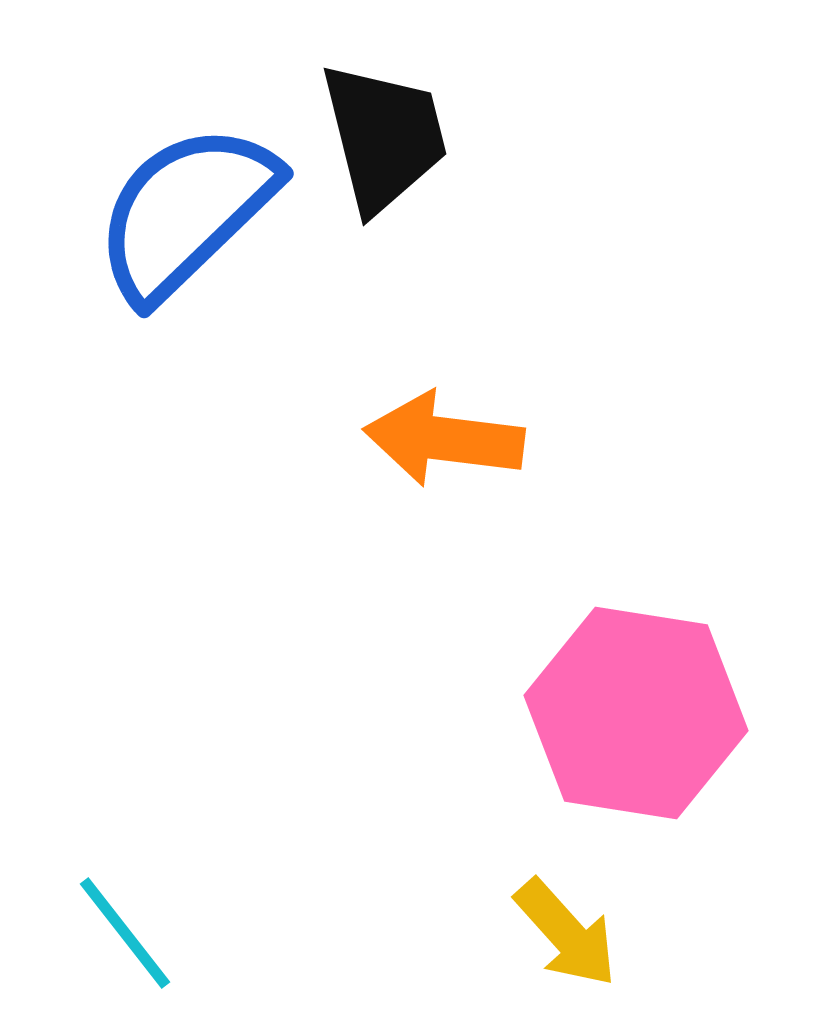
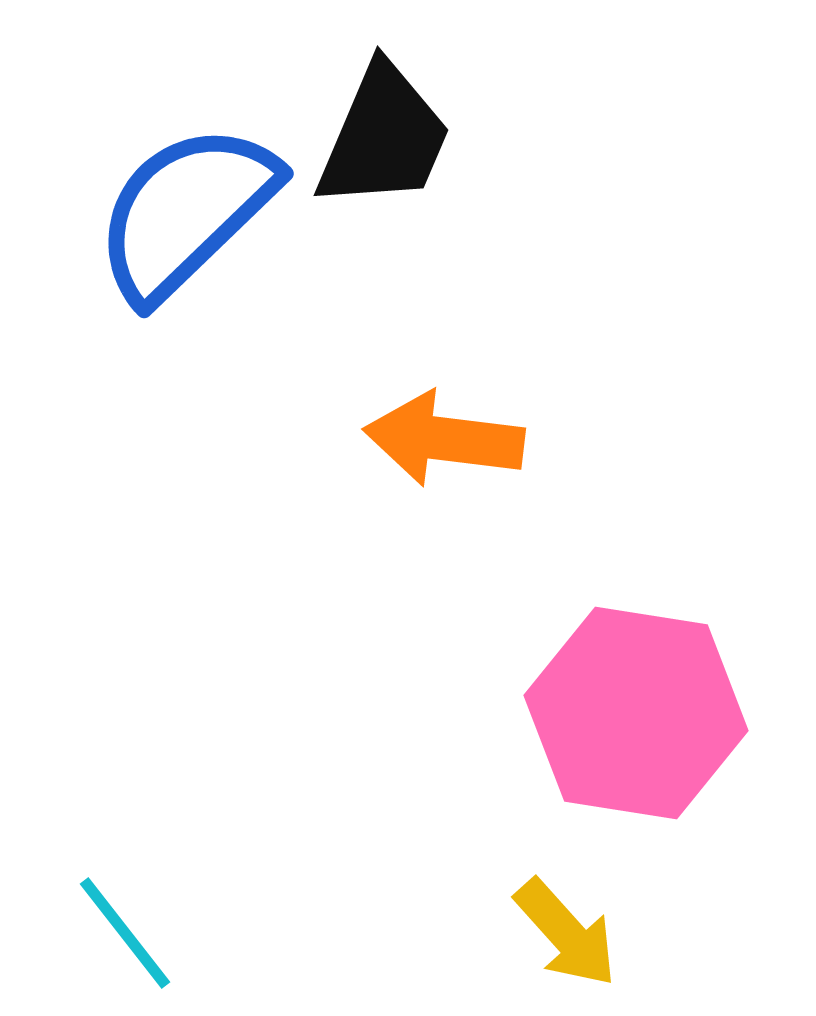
black trapezoid: rotated 37 degrees clockwise
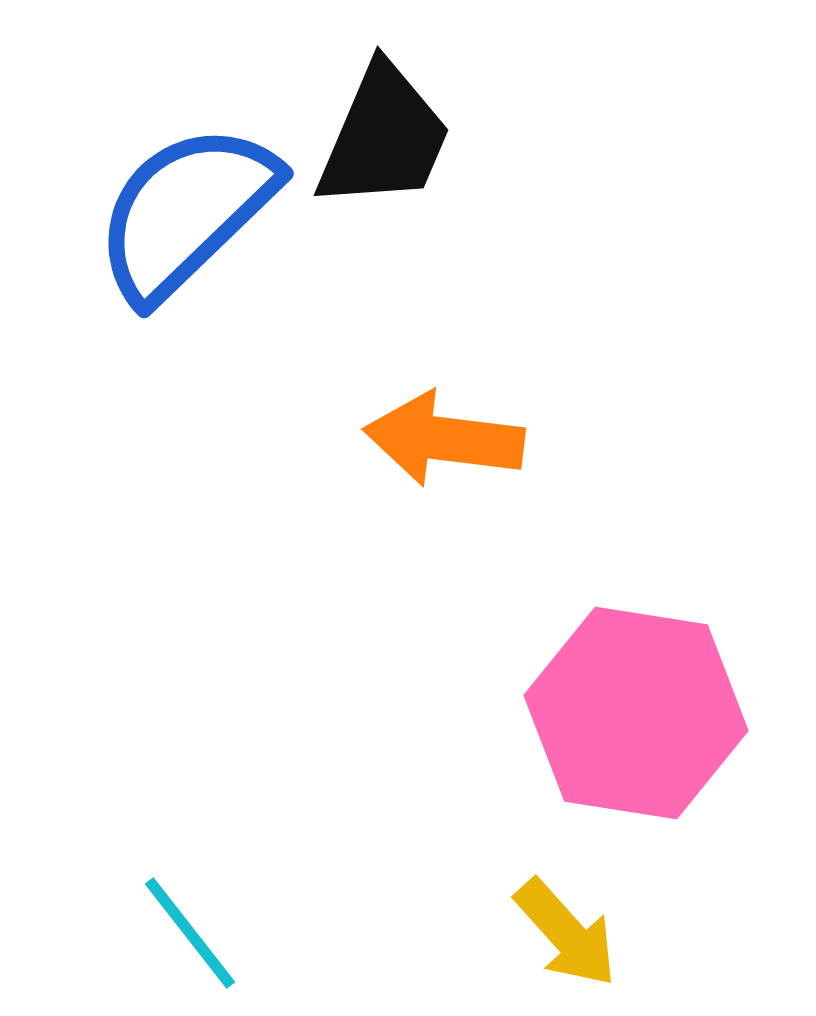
cyan line: moved 65 px right
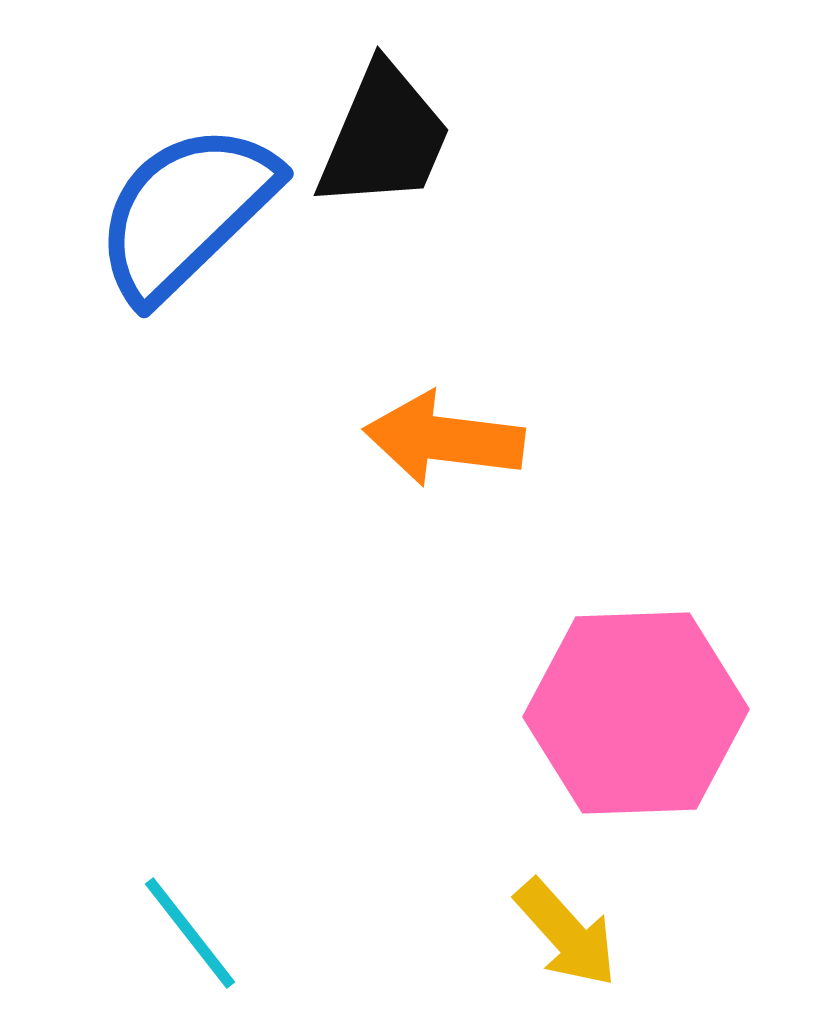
pink hexagon: rotated 11 degrees counterclockwise
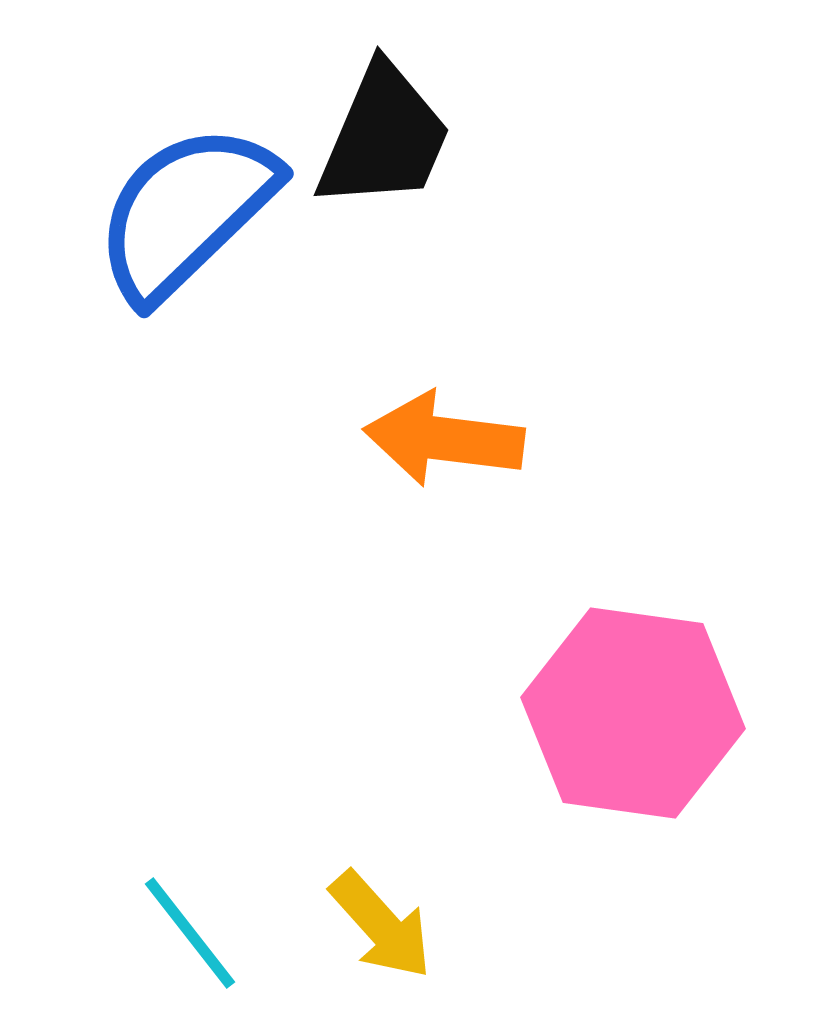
pink hexagon: moved 3 px left; rotated 10 degrees clockwise
yellow arrow: moved 185 px left, 8 px up
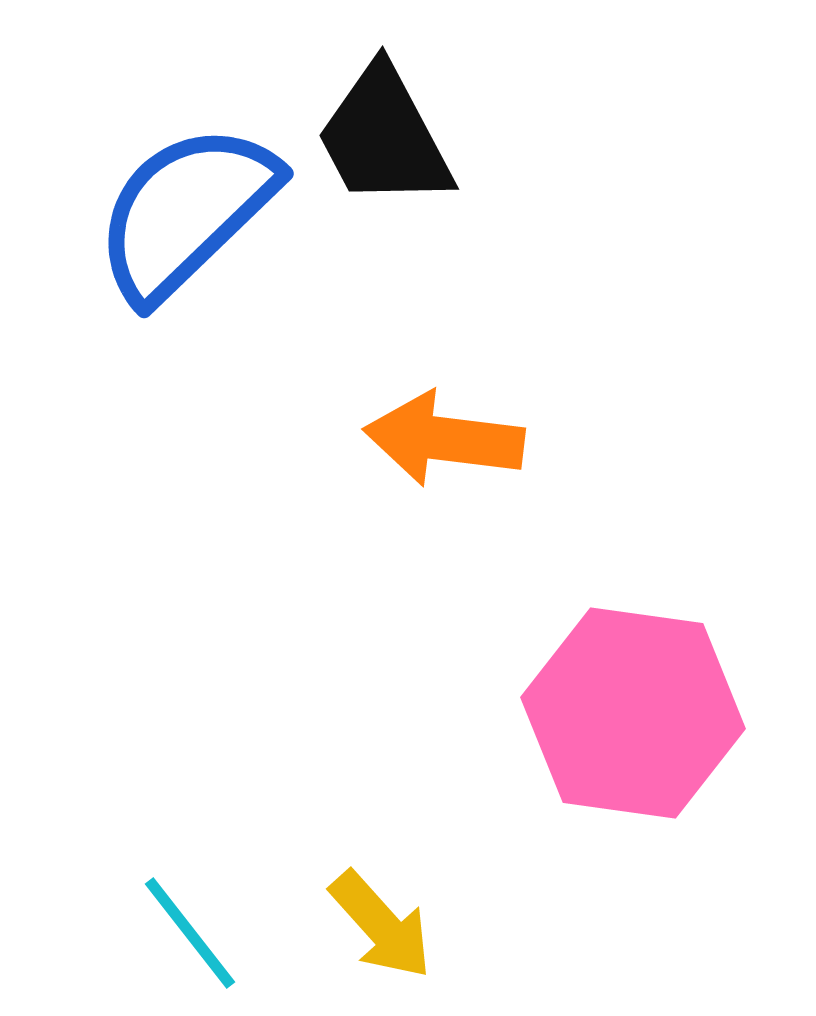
black trapezoid: rotated 129 degrees clockwise
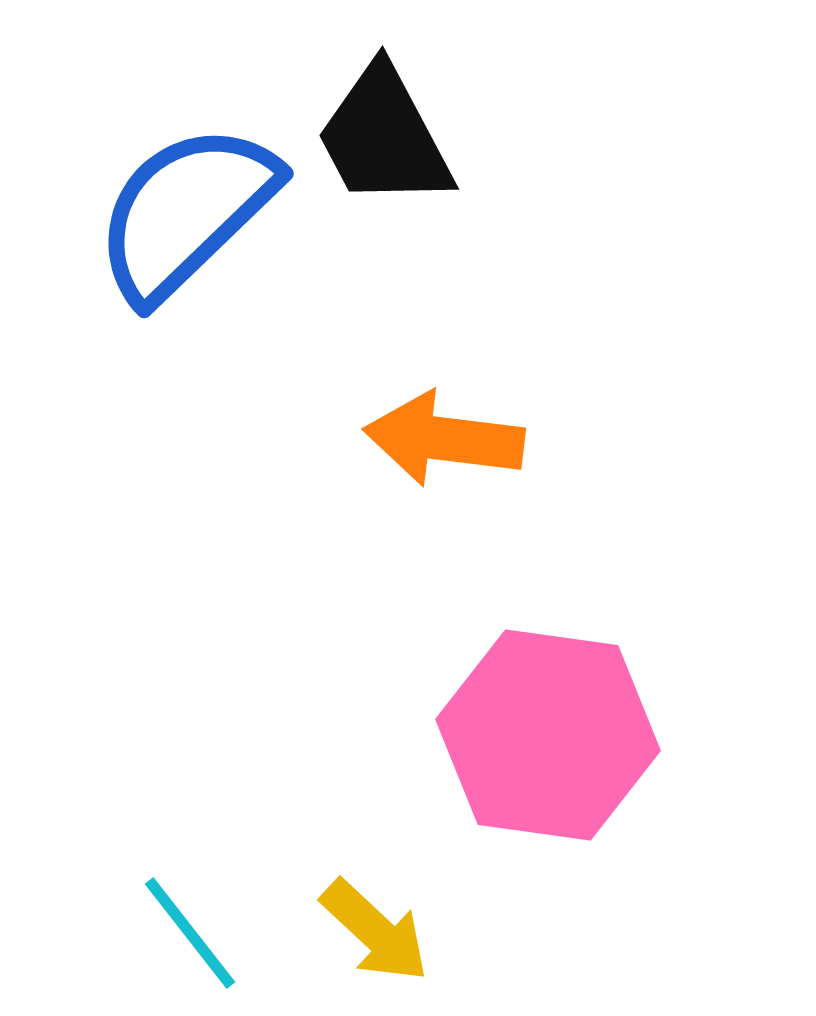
pink hexagon: moved 85 px left, 22 px down
yellow arrow: moved 6 px left, 6 px down; rotated 5 degrees counterclockwise
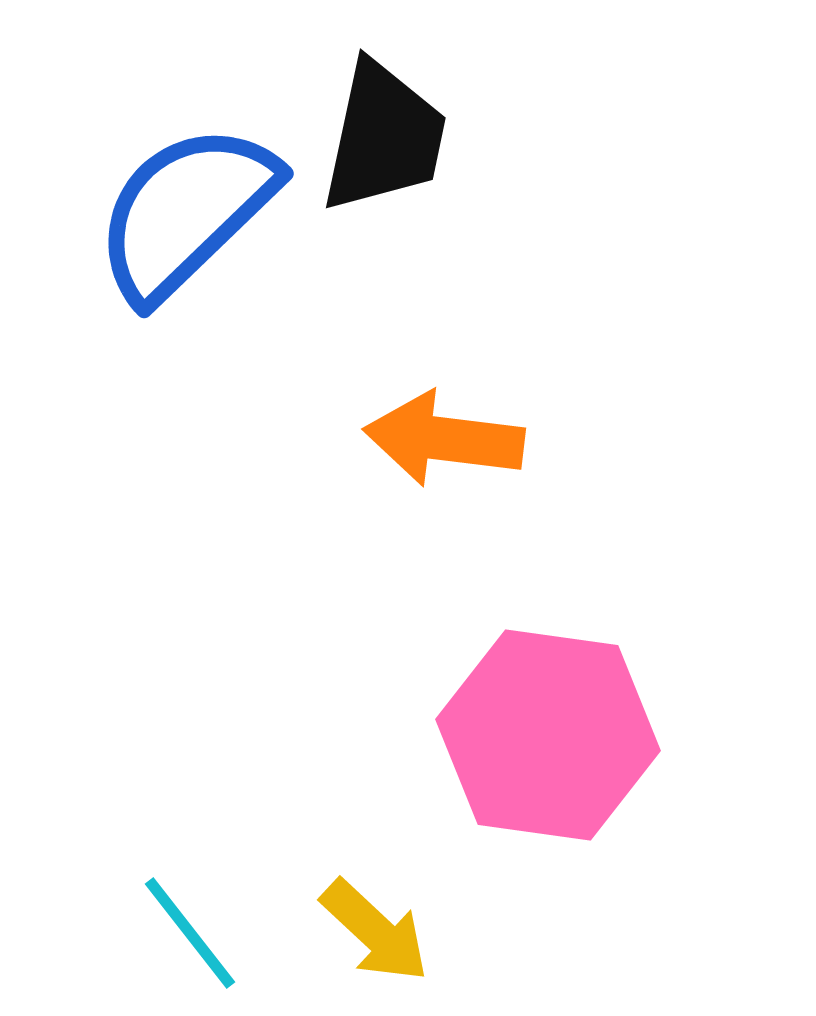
black trapezoid: rotated 140 degrees counterclockwise
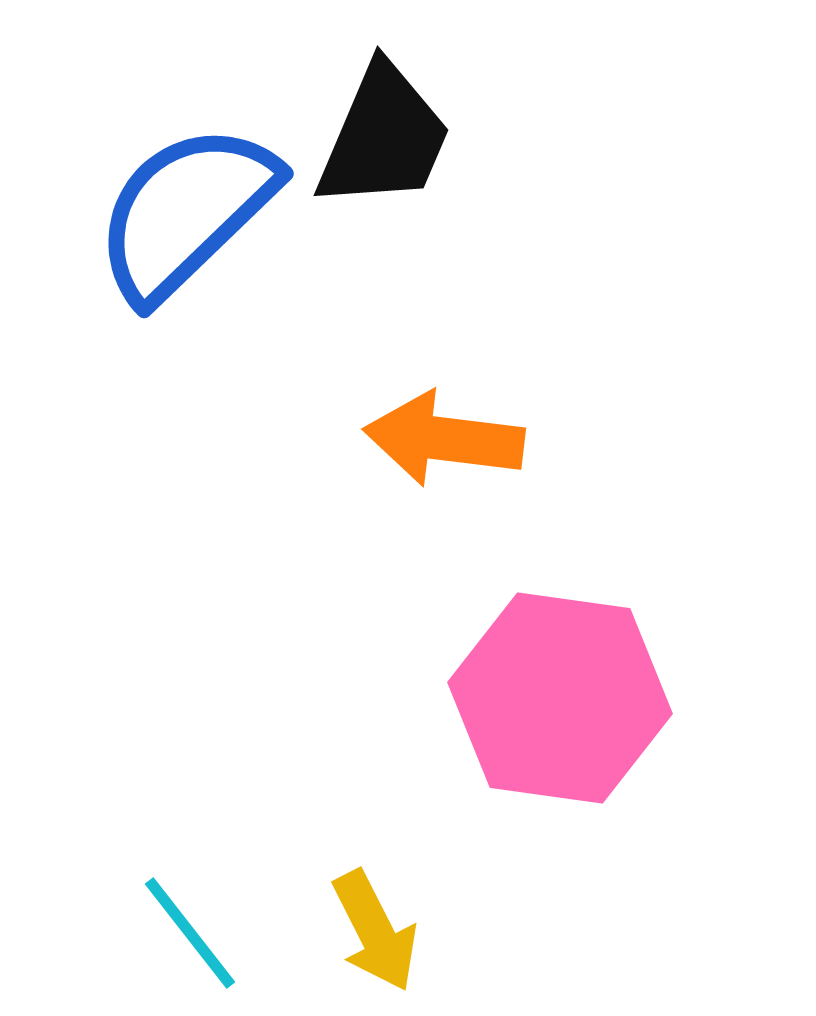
black trapezoid: rotated 11 degrees clockwise
pink hexagon: moved 12 px right, 37 px up
yellow arrow: rotated 20 degrees clockwise
